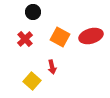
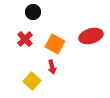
orange square: moved 5 px left, 7 px down
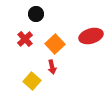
black circle: moved 3 px right, 2 px down
orange square: rotated 18 degrees clockwise
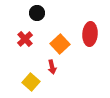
black circle: moved 1 px right, 1 px up
red ellipse: moved 1 px left, 2 px up; rotated 70 degrees counterclockwise
orange square: moved 5 px right
yellow square: moved 1 px left, 1 px down
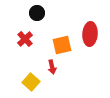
orange square: moved 2 px right, 1 px down; rotated 30 degrees clockwise
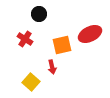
black circle: moved 2 px right, 1 px down
red ellipse: rotated 60 degrees clockwise
red cross: rotated 14 degrees counterclockwise
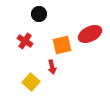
red cross: moved 2 px down
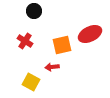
black circle: moved 5 px left, 3 px up
red arrow: rotated 96 degrees clockwise
yellow square: rotated 12 degrees counterclockwise
